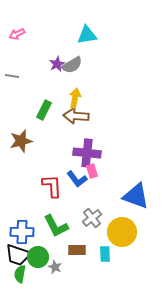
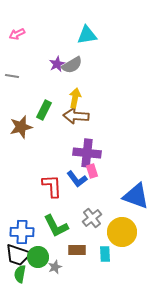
brown star: moved 14 px up
gray star: rotated 24 degrees clockwise
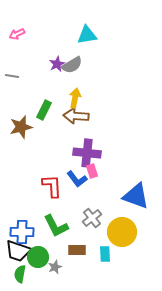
black trapezoid: moved 4 px up
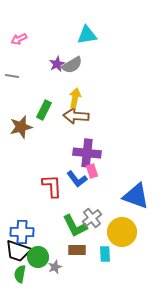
pink arrow: moved 2 px right, 5 px down
green L-shape: moved 19 px right
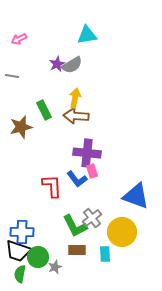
green rectangle: rotated 54 degrees counterclockwise
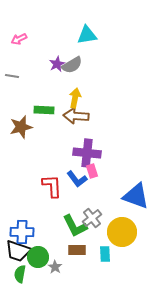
green rectangle: rotated 60 degrees counterclockwise
gray star: rotated 16 degrees counterclockwise
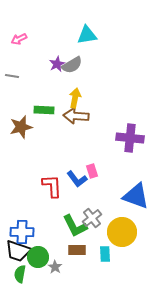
purple cross: moved 43 px right, 15 px up
